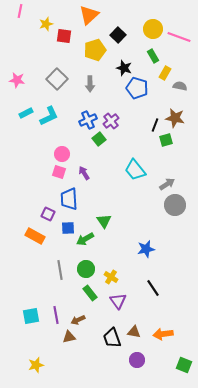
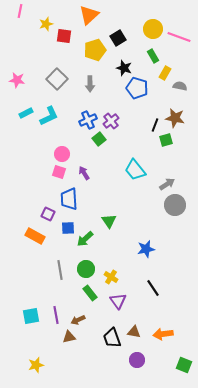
black square at (118, 35): moved 3 px down; rotated 14 degrees clockwise
green triangle at (104, 221): moved 5 px right
green arrow at (85, 239): rotated 12 degrees counterclockwise
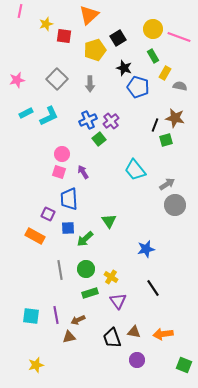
pink star at (17, 80): rotated 21 degrees counterclockwise
blue pentagon at (137, 88): moved 1 px right, 1 px up
purple arrow at (84, 173): moved 1 px left, 1 px up
green rectangle at (90, 293): rotated 70 degrees counterclockwise
cyan square at (31, 316): rotated 18 degrees clockwise
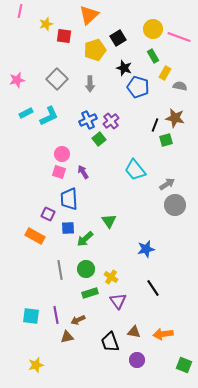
brown triangle at (69, 337): moved 2 px left
black trapezoid at (112, 338): moved 2 px left, 4 px down
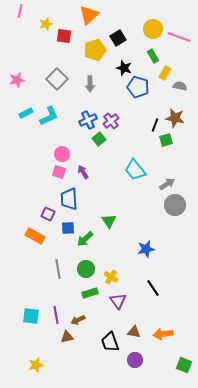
gray line at (60, 270): moved 2 px left, 1 px up
purple circle at (137, 360): moved 2 px left
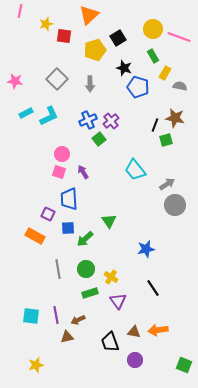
pink star at (17, 80): moved 2 px left, 1 px down; rotated 21 degrees clockwise
orange arrow at (163, 334): moved 5 px left, 4 px up
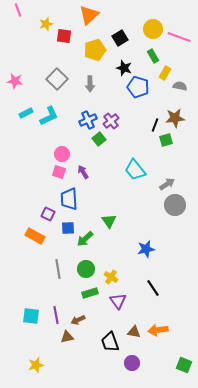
pink line at (20, 11): moved 2 px left, 1 px up; rotated 32 degrees counterclockwise
black square at (118, 38): moved 2 px right
brown star at (175, 118): rotated 18 degrees counterclockwise
purple circle at (135, 360): moved 3 px left, 3 px down
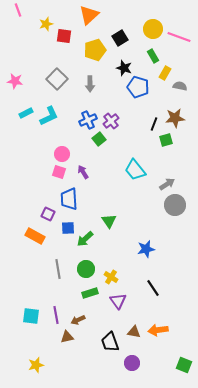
black line at (155, 125): moved 1 px left, 1 px up
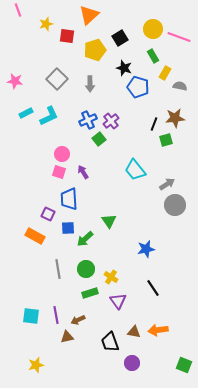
red square at (64, 36): moved 3 px right
